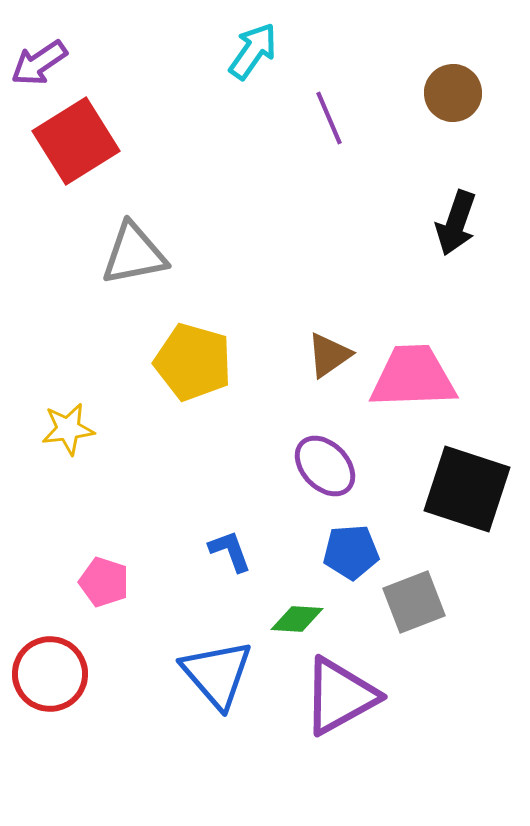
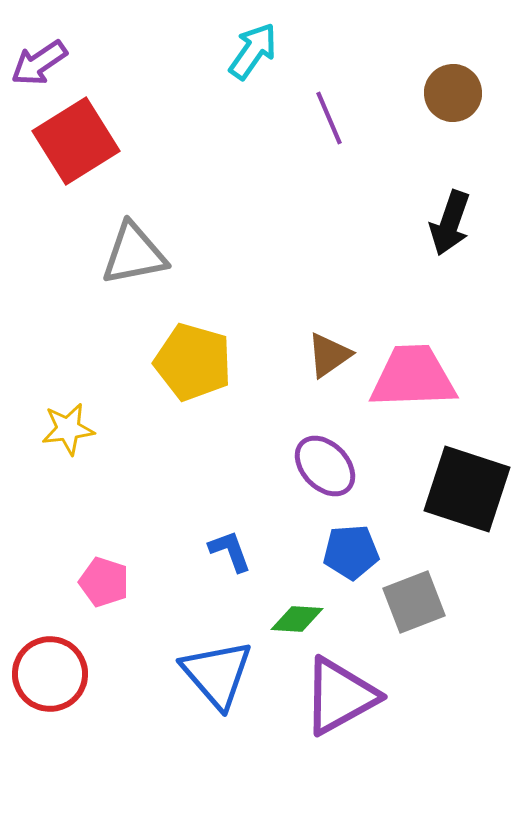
black arrow: moved 6 px left
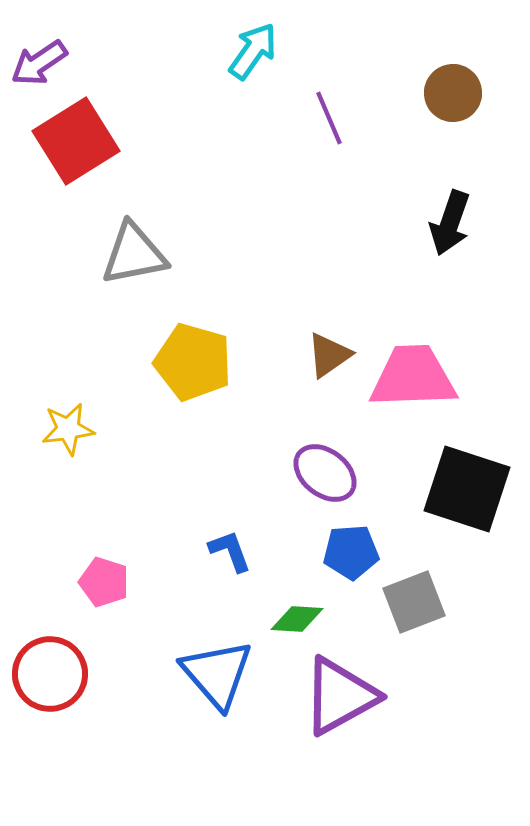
purple ellipse: moved 7 px down; rotated 8 degrees counterclockwise
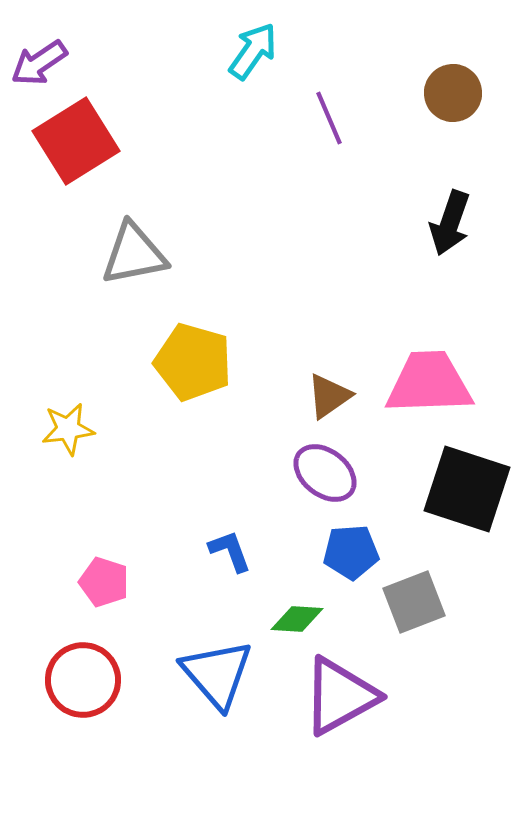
brown triangle: moved 41 px down
pink trapezoid: moved 16 px right, 6 px down
red circle: moved 33 px right, 6 px down
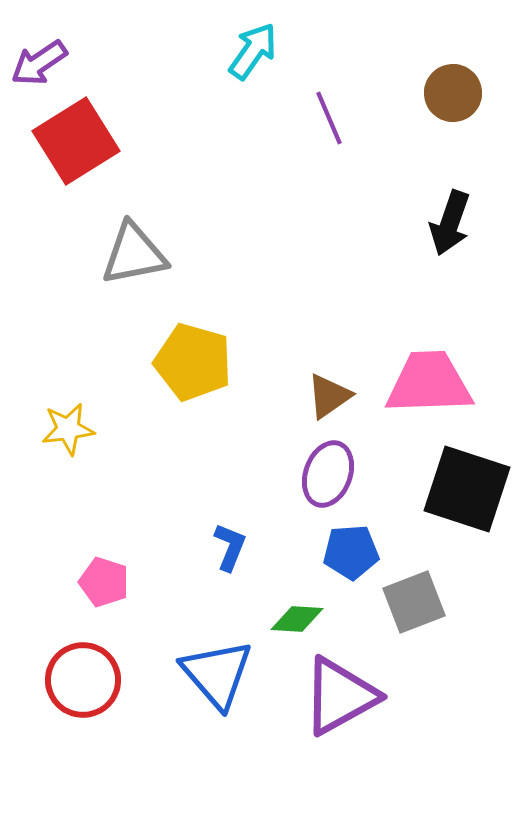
purple ellipse: moved 3 px right, 1 px down; rotated 72 degrees clockwise
blue L-shape: moved 4 px up; rotated 42 degrees clockwise
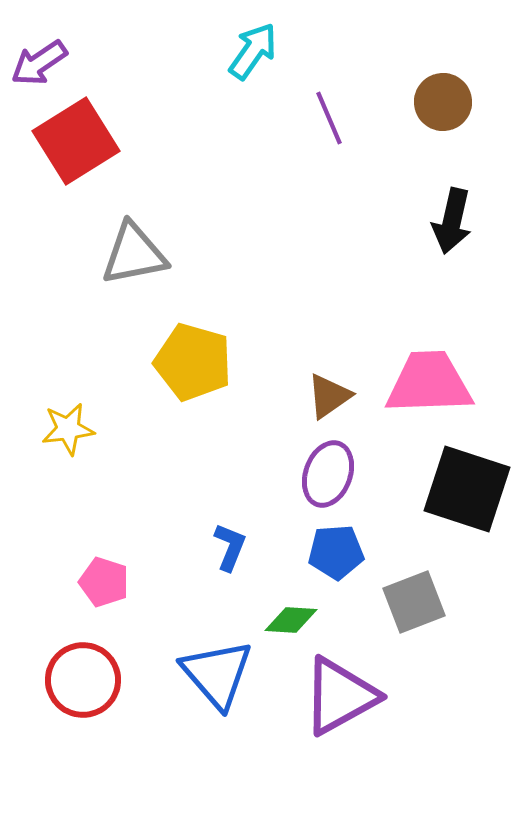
brown circle: moved 10 px left, 9 px down
black arrow: moved 2 px right, 2 px up; rotated 6 degrees counterclockwise
blue pentagon: moved 15 px left
green diamond: moved 6 px left, 1 px down
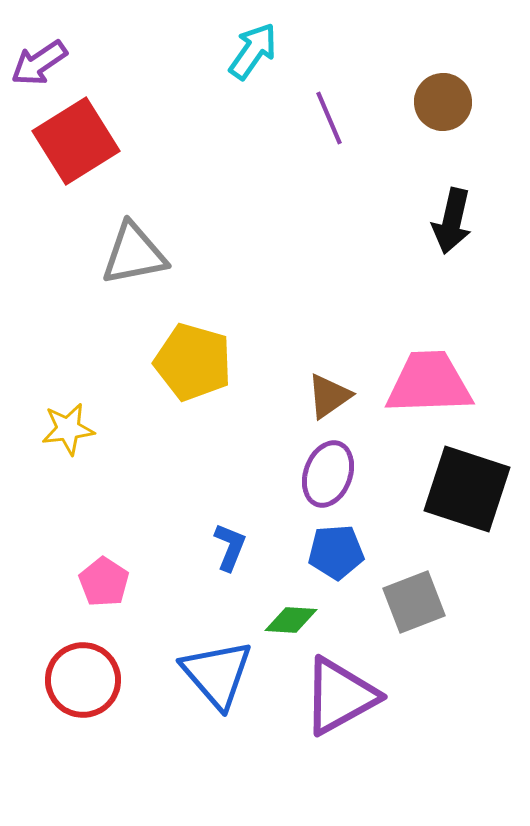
pink pentagon: rotated 15 degrees clockwise
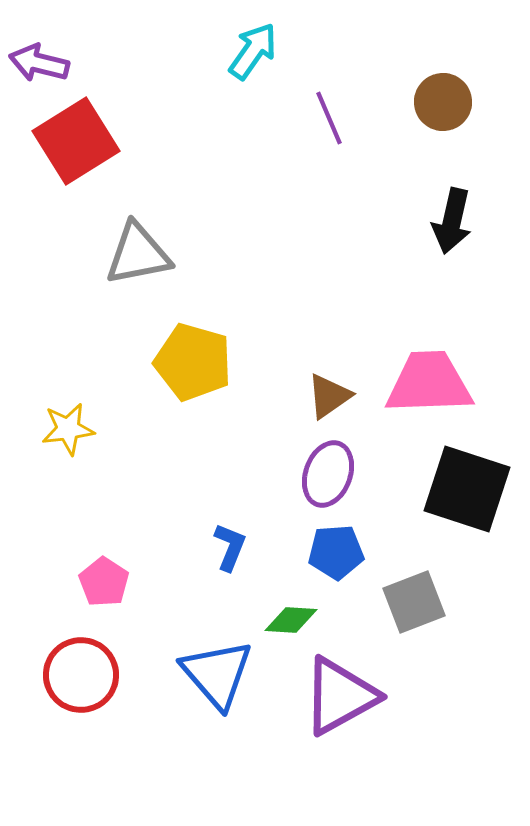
purple arrow: rotated 48 degrees clockwise
gray triangle: moved 4 px right
red circle: moved 2 px left, 5 px up
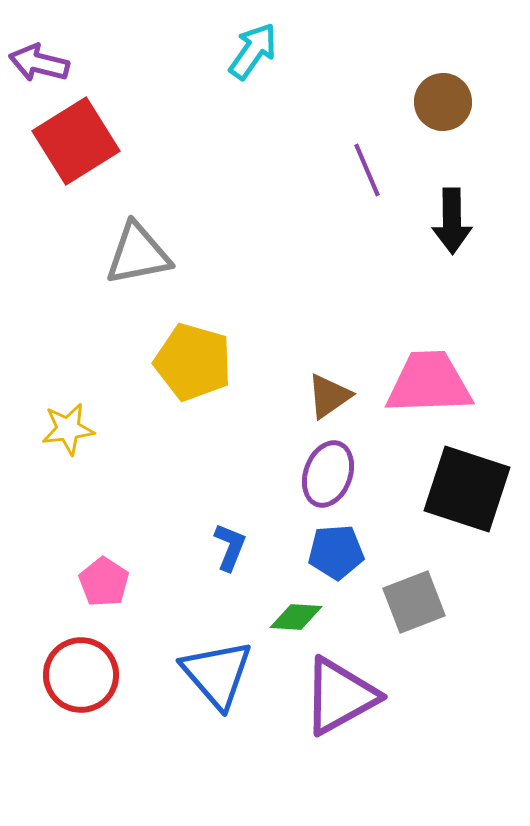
purple line: moved 38 px right, 52 px down
black arrow: rotated 14 degrees counterclockwise
green diamond: moved 5 px right, 3 px up
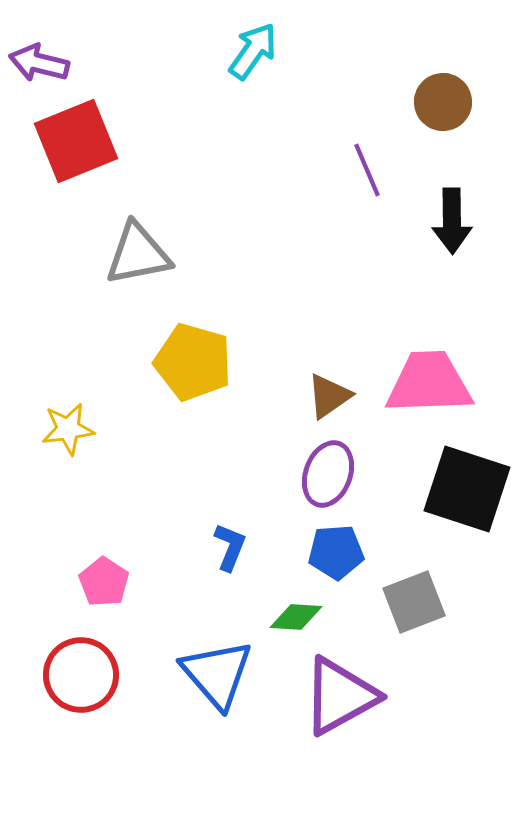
red square: rotated 10 degrees clockwise
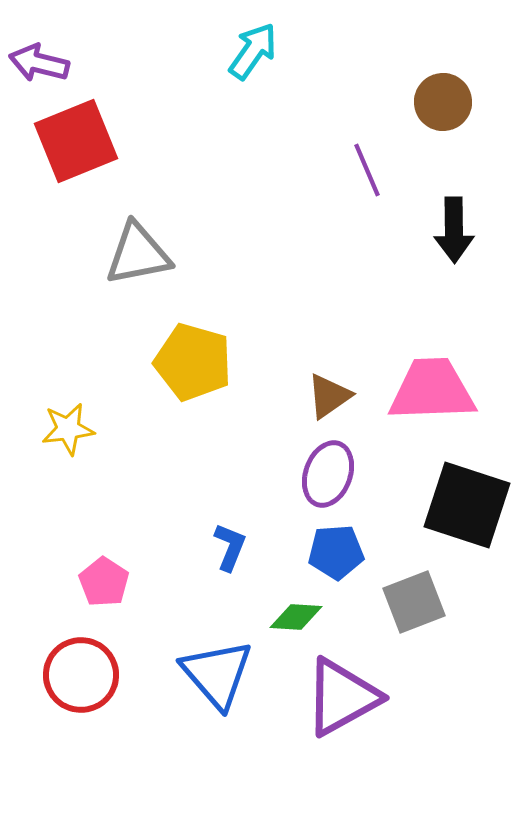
black arrow: moved 2 px right, 9 px down
pink trapezoid: moved 3 px right, 7 px down
black square: moved 16 px down
purple triangle: moved 2 px right, 1 px down
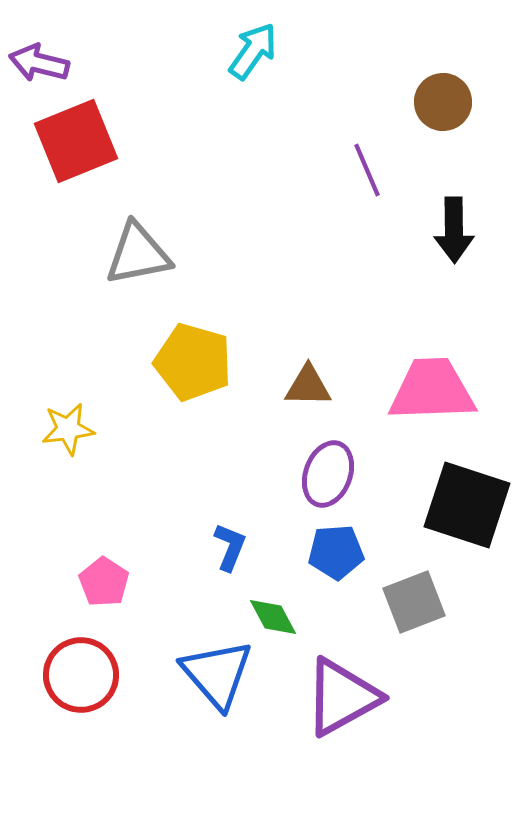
brown triangle: moved 21 px left, 10 px up; rotated 36 degrees clockwise
green diamond: moved 23 px left; rotated 58 degrees clockwise
